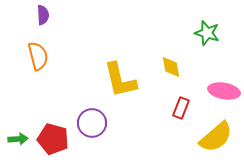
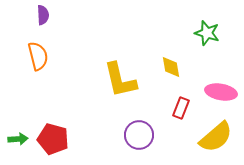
pink ellipse: moved 3 px left, 1 px down
purple circle: moved 47 px right, 12 px down
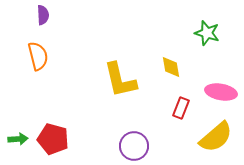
purple circle: moved 5 px left, 11 px down
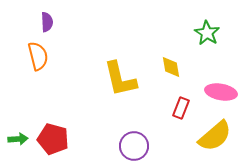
purple semicircle: moved 4 px right, 7 px down
green star: rotated 15 degrees clockwise
yellow L-shape: moved 1 px up
yellow semicircle: moved 1 px left, 1 px up
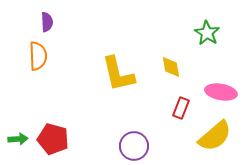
orange semicircle: rotated 12 degrees clockwise
yellow L-shape: moved 2 px left, 5 px up
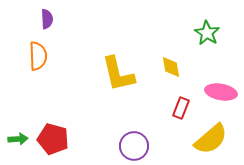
purple semicircle: moved 3 px up
yellow semicircle: moved 4 px left, 3 px down
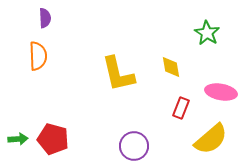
purple semicircle: moved 2 px left, 1 px up
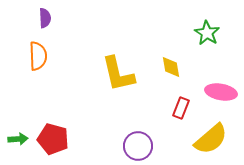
purple circle: moved 4 px right
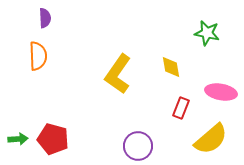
green star: rotated 20 degrees counterclockwise
yellow L-shape: rotated 48 degrees clockwise
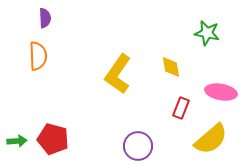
green arrow: moved 1 px left, 2 px down
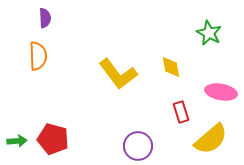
green star: moved 2 px right; rotated 15 degrees clockwise
yellow L-shape: rotated 72 degrees counterclockwise
red rectangle: moved 4 px down; rotated 40 degrees counterclockwise
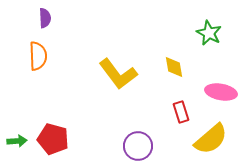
yellow diamond: moved 3 px right
